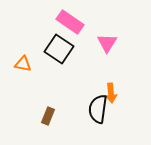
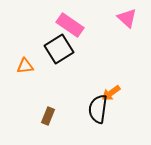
pink rectangle: moved 3 px down
pink triangle: moved 20 px right, 25 px up; rotated 20 degrees counterclockwise
black square: rotated 24 degrees clockwise
orange triangle: moved 2 px right, 2 px down; rotated 18 degrees counterclockwise
orange arrow: rotated 60 degrees clockwise
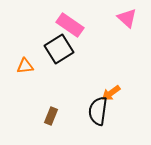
black semicircle: moved 2 px down
brown rectangle: moved 3 px right
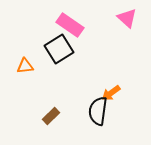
brown rectangle: rotated 24 degrees clockwise
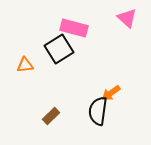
pink rectangle: moved 4 px right, 3 px down; rotated 20 degrees counterclockwise
orange triangle: moved 1 px up
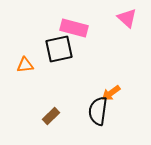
black square: rotated 20 degrees clockwise
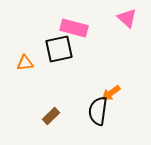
orange triangle: moved 2 px up
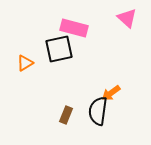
orange triangle: rotated 24 degrees counterclockwise
brown rectangle: moved 15 px right, 1 px up; rotated 24 degrees counterclockwise
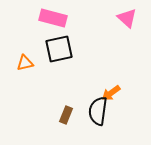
pink rectangle: moved 21 px left, 10 px up
orange triangle: rotated 18 degrees clockwise
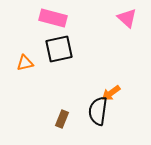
brown rectangle: moved 4 px left, 4 px down
